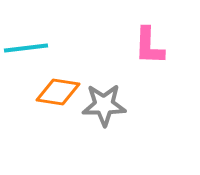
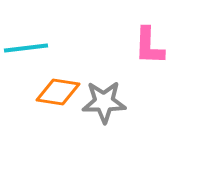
gray star: moved 3 px up
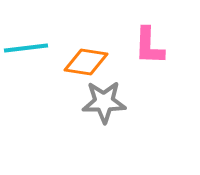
orange diamond: moved 28 px right, 30 px up
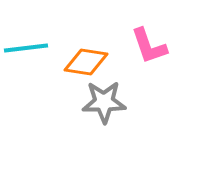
pink L-shape: rotated 21 degrees counterclockwise
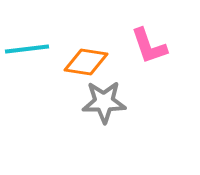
cyan line: moved 1 px right, 1 px down
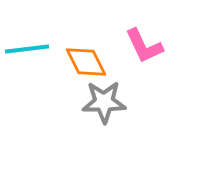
pink L-shape: moved 5 px left; rotated 6 degrees counterclockwise
orange diamond: rotated 54 degrees clockwise
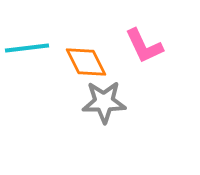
cyan line: moved 1 px up
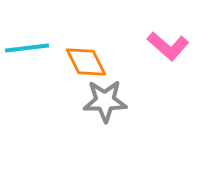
pink L-shape: moved 24 px right; rotated 24 degrees counterclockwise
gray star: moved 1 px right, 1 px up
